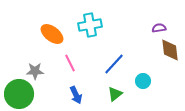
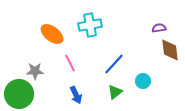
green triangle: moved 2 px up
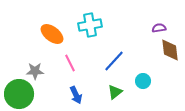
blue line: moved 3 px up
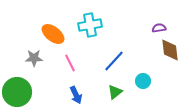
orange ellipse: moved 1 px right
gray star: moved 1 px left, 13 px up
green circle: moved 2 px left, 2 px up
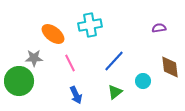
brown diamond: moved 17 px down
green circle: moved 2 px right, 11 px up
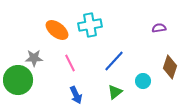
orange ellipse: moved 4 px right, 4 px up
brown diamond: rotated 25 degrees clockwise
green circle: moved 1 px left, 1 px up
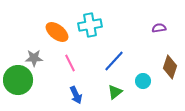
orange ellipse: moved 2 px down
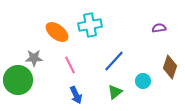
pink line: moved 2 px down
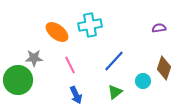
brown diamond: moved 6 px left, 1 px down
